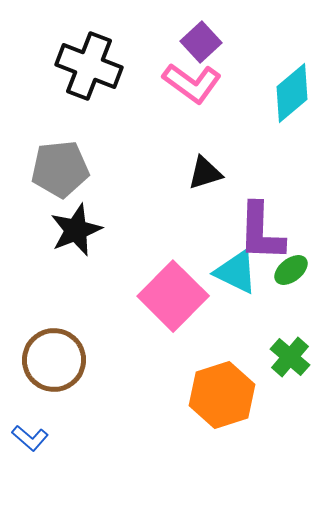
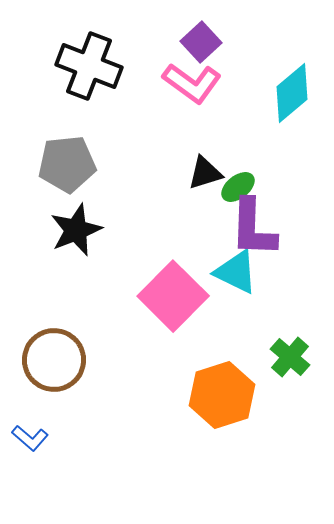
gray pentagon: moved 7 px right, 5 px up
purple L-shape: moved 8 px left, 4 px up
green ellipse: moved 53 px left, 83 px up
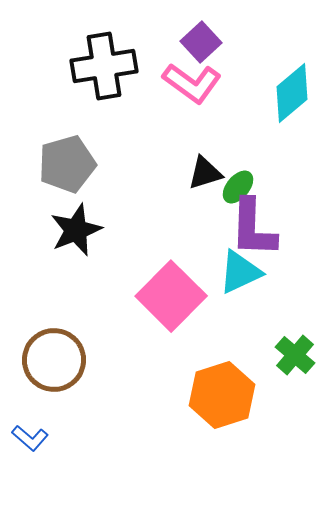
black cross: moved 15 px right; rotated 30 degrees counterclockwise
gray pentagon: rotated 10 degrees counterclockwise
green ellipse: rotated 12 degrees counterclockwise
cyan triangle: moved 4 px right; rotated 51 degrees counterclockwise
pink square: moved 2 px left
green cross: moved 5 px right, 2 px up
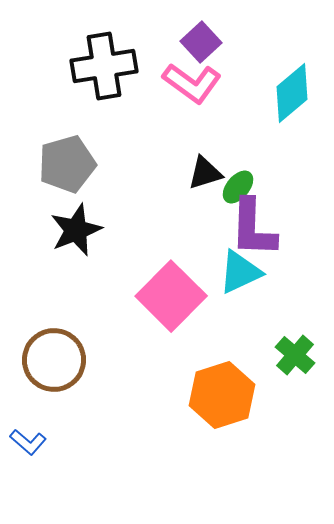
blue L-shape: moved 2 px left, 4 px down
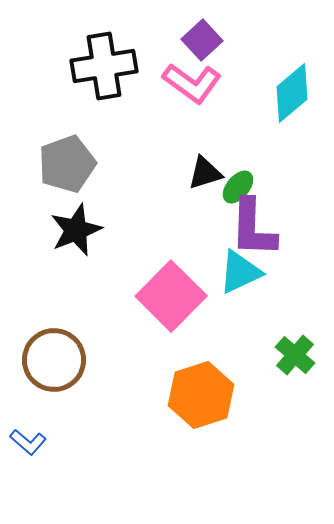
purple square: moved 1 px right, 2 px up
gray pentagon: rotated 4 degrees counterclockwise
orange hexagon: moved 21 px left
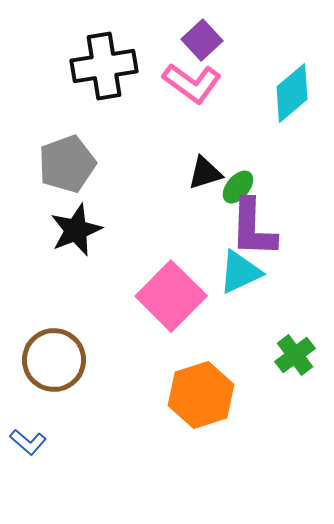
green cross: rotated 12 degrees clockwise
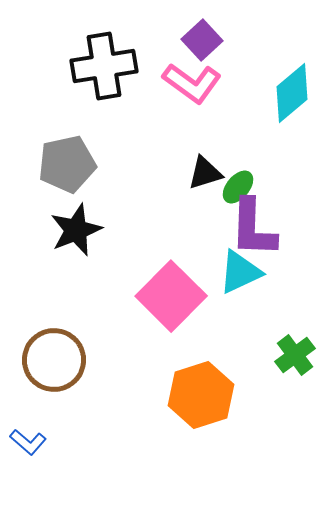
gray pentagon: rotated 8 degrees clockwise
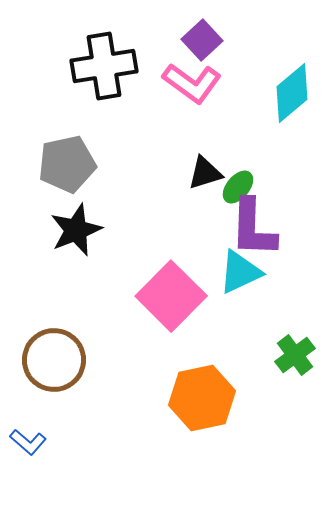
orange hexagon: moved 1 px right, 3 px down; rotated 6 degrees clockwise
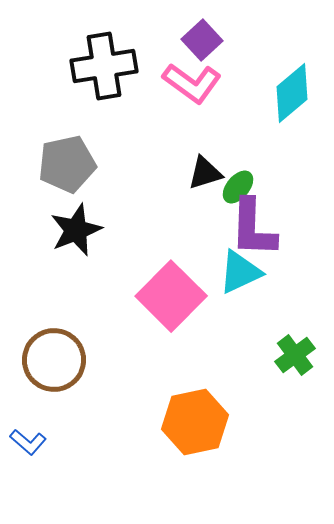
orange hexagon: moved 7 px left, 24 px down
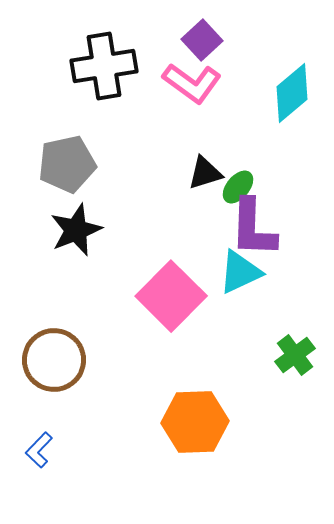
orange hexagon: rotated 10 degrees clockwise
blue L-shape: moved 11 px right, 8 px down; rotated 93 degrees clockwise
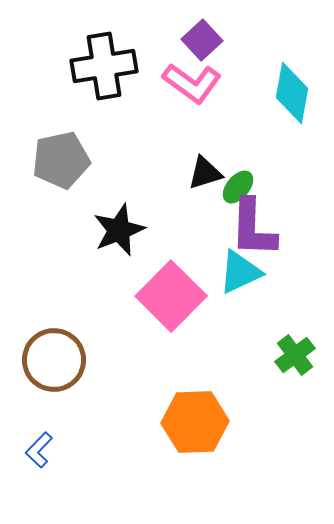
cyan diamond: rotated 40 degrees counterclockwise
gray pentagon: moved 6 px left, 4 px up
black star: moved 43 px right
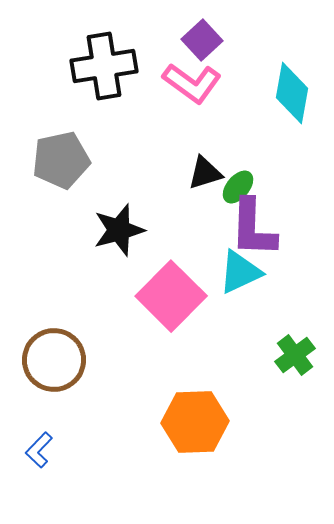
black star: rotated 6 degrees clockwise
